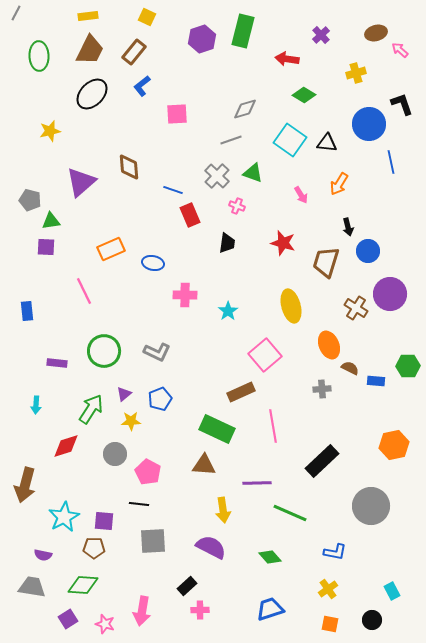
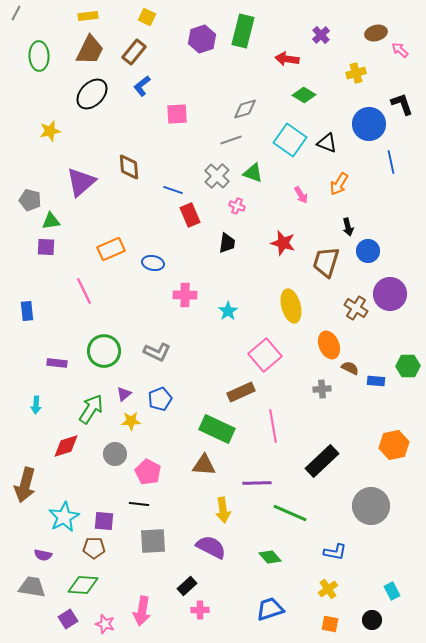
black triangle at (327, 143): rotated 15 degrees clockwise
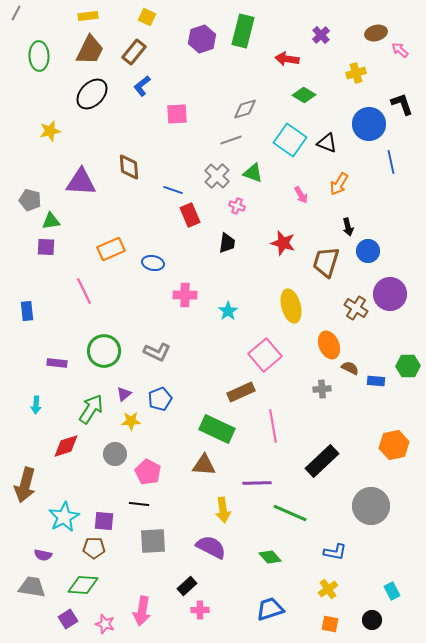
purple triangle at (81, 182): rotated 44 degrees clockwise
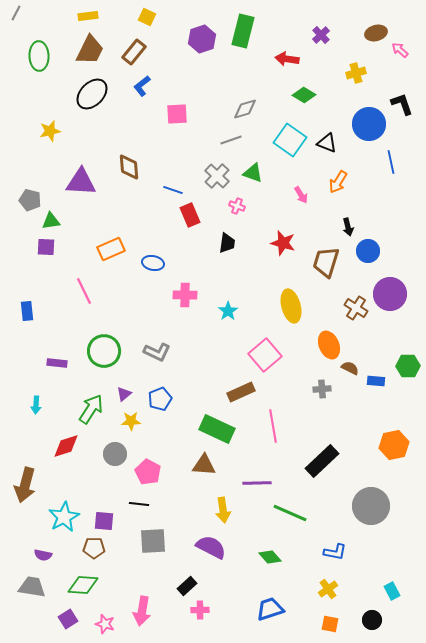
orange arrow at (339, 184): moved 1 px left, 2 px up
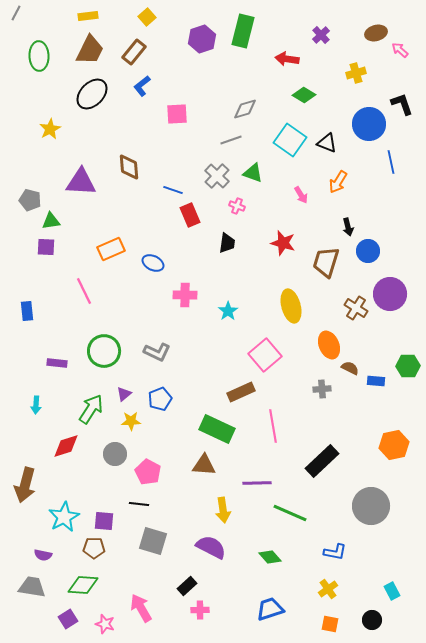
yellow square at (147, 17): rotated 24 degrees clockwise
yellow star at (50, 131): moved 2 px up; rotated 15 degrees counterclockwise
blue ellipse at (153, 263): rotated 15 degrees clockwise
gray square at (153, 541): rotated 20 degrees clockwise
pink arrow at (142, 611): moved 1 px left, 3 px up; rotated 140 degrees clockwise
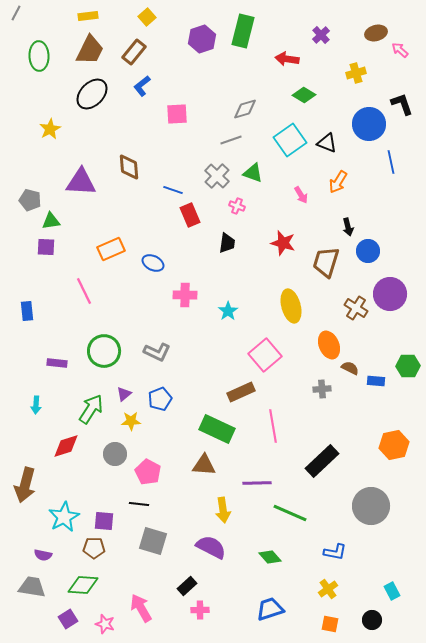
cyan square at (290, 140): rotated 20 degrees clockwise
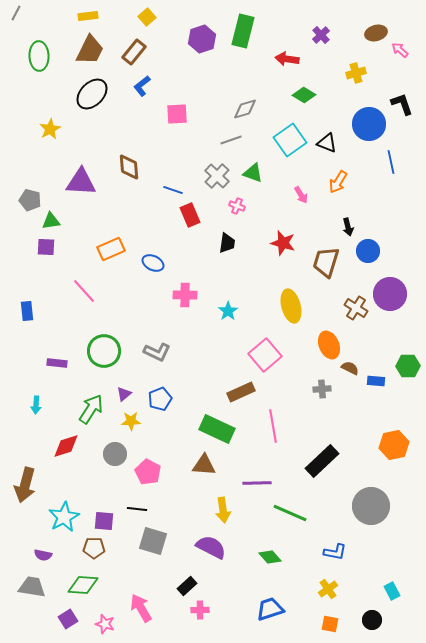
pink line at (84, 291): rotated 16 degrees counterclockwise
black line at (139, 504): moved 2 px left, 5 px down
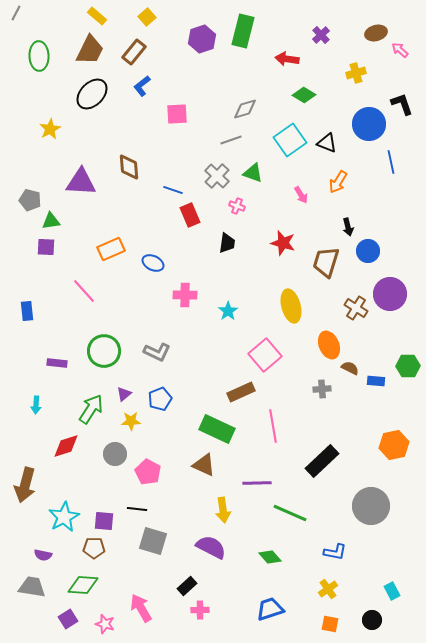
yellow rectangle at (88, 16): moved 9 px right; rotated 48 degrees clockwise
brown triangle at (204, 465): rotated 20 degrees clockwise
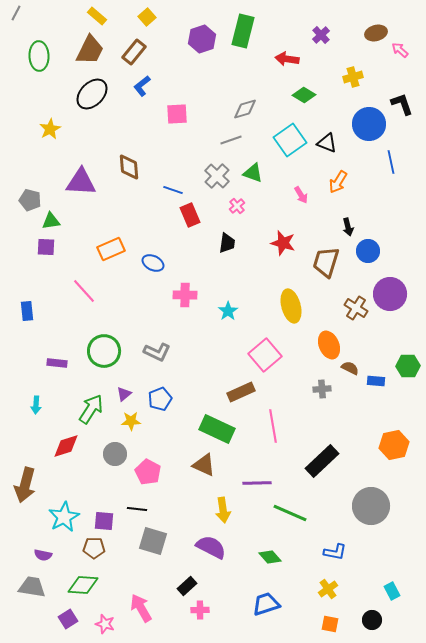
yellow cross at (356, 73): moved 3 px left, 4 px down
pink cross at (237, 206): rotated 28 degrees clockwise
blue trapezoid at (270, 609): moved 4 px left, 5 px up
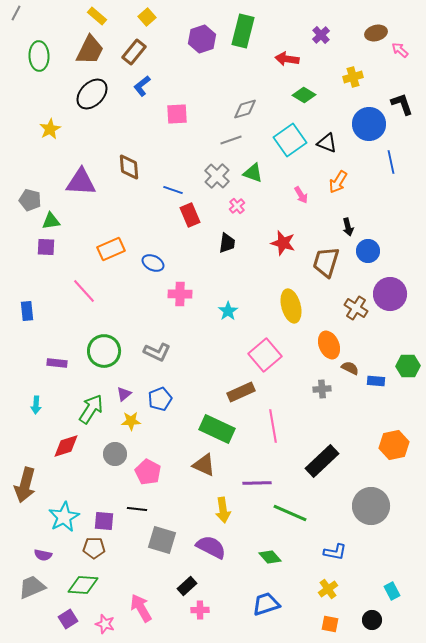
pink cross at (185, 295): moved 5 px left, 1 px up
gray square at (153, 541): moved 9 px right, 1 px up
gray trapezoid at (32, 587): rotated 32 degrees counterclockwise
